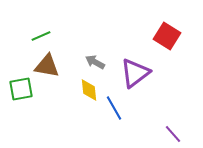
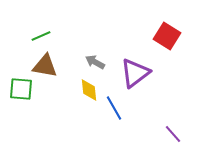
brown triangle: moved 2 px left
green square: rotated 15 degrees clockwise
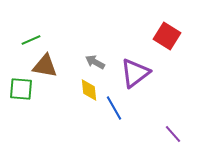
green line: moved 10 px left, 4 px down
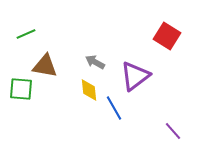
green line: moved 5 px left, 6 px up
purple triangle: moved 3 px down
purple line: moved 3 px up
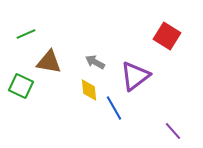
brown triangle: moved 4 px right, 4 px up
green square: moved 3 px up; rotated 20 degrees clockwise
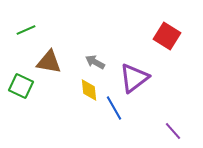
green line: moved 4 px up
purple triangle: moved 1 px left, 2 px down
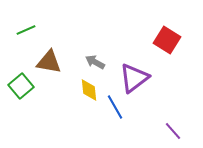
red square: moved 4 px down
green square: rotated 25 degrees clockwise
blue line: moved 1 px right, 1 px up
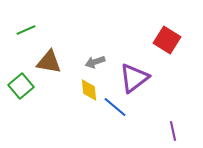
gray arrow: rotated 48 degrees counterclockwise
blue line: rotated 20 degrees counterclockwise
purple line: rotated 30 degrees clockwise
